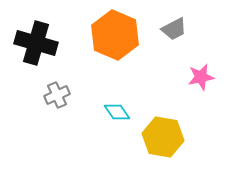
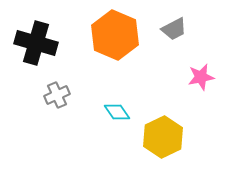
yellow hexagon: rotated 24 degrees clockwise
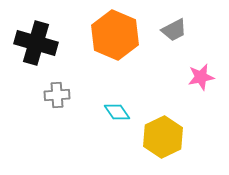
gray trapezoid: moved 1 px down
gray cross: rotated 20 degrees clockwise
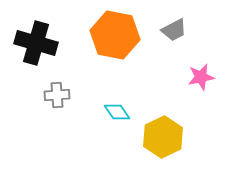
orange hexagon: rotated 12 degrees counterclockwise
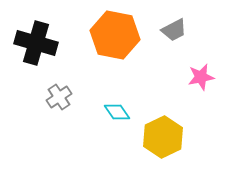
gray cross: moved 2 px right, 2 px down; rotated 30 degrees counterclockwise
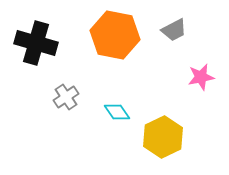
gray cross: moved 7 px right
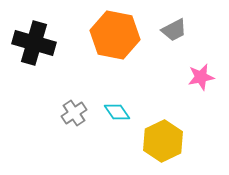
black cross: moved 2 px left
gray cross: moved 8 px right, 16 px down
yellow hexagon: moved 4 px down
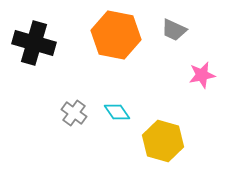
gray trapezoid: rotated 52 degrees clockwise
orange hexagon: moved 1 px right
pink star: moved 1 px right, 2 px up
gray cross: rotated 20 degrees counterclockwise
yellow hexagon: rotated 18 degrees counterclockwise
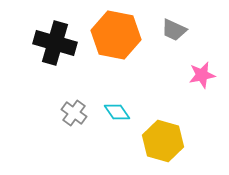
black cross: moved 21 px right
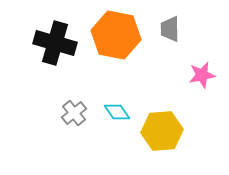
gray trapezoid: moved 4 px left, 1 px up; rotated 64 degrees clockwise
gray cross: rotated 15 degrees clockwise
yellow hexagon: moved 1 px left, 10 px up; rotated 21 degrees counterclockwise
